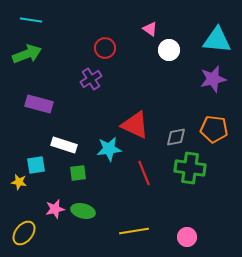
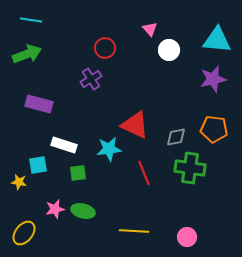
pink triangle: rotated 14 degrees clockwise
cyan square: moved 2 px right
yellow line: rotated 12 degrees clockwise
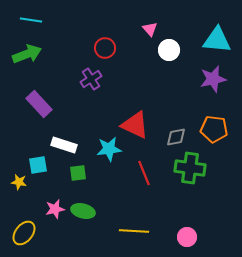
purple rectangle: rotated 32 degrees clockwise
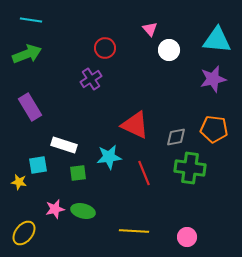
purple rectangle: moved 9 px left, 3 px down; rotated 12 degrees clockwise
cyan star: moved 8 px down
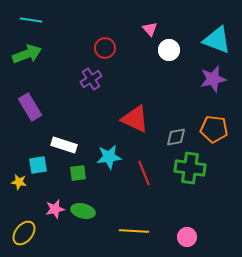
cyan triangle: rotated 16 degrees clockwise
red triangle: moved 6 px up
